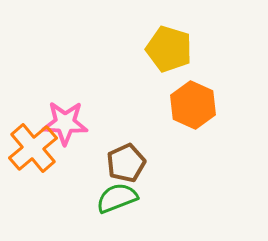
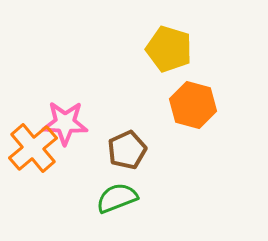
orange hexagon: rotated 9 degrees counterclockwise
brown pentagon: moved 1 px right, 13 px up
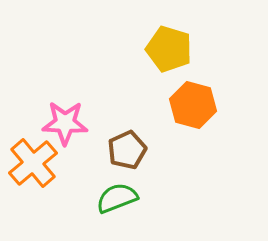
orange cross: moved 15 px down
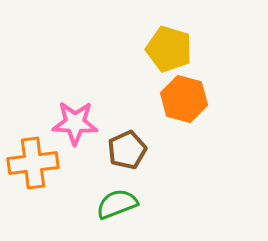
orange hexagon: moved 9 px left, 6 px up
pink star: moved 10 px right
orange cross: rotated 33 degrees clockwise
green semicircle: moved 6 px down
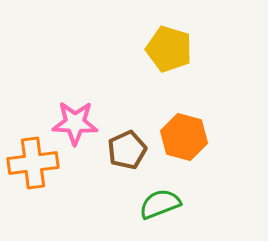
orange hexagon: moved 38 px down
green semicircle: moved 43 px right
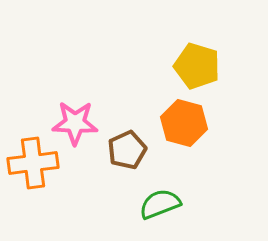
yellow pentagon: moved 28 px right, 17 px down
orange hexagon: moved 14 px up
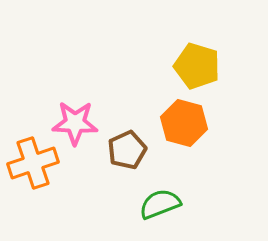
orange cross: rotated 12 degrees counterclockwise
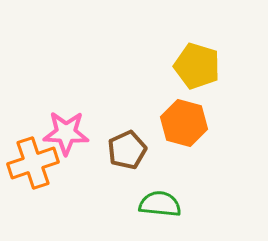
pink star: moved 9 px left, 10 px down
green semicircle: rotated 27 degrees clockwise
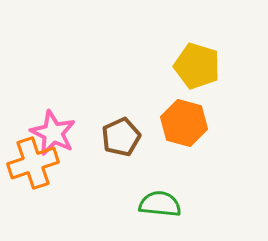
pink star: moved 13 px left; rotated 24 degrees clockwise
brown pentagon: moved 6 px left, 13 px up
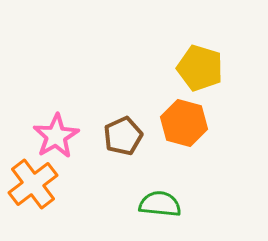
yellow pentagon: moved 3 px right, 2 px down
pink star: moved 3 px right, 3 px down; rotated 15 degrees clockwise
brown pentagon: moved 2 px right, 1 px up
orange cross: moved 21 px down; rotated 18 degrees counterclockwise
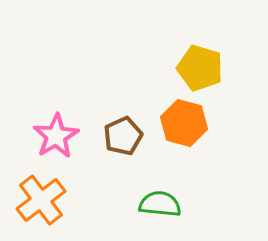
orange cross: moved 8 px right, 16 px down
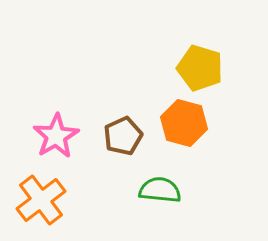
green semicircle: moved 14 px up
